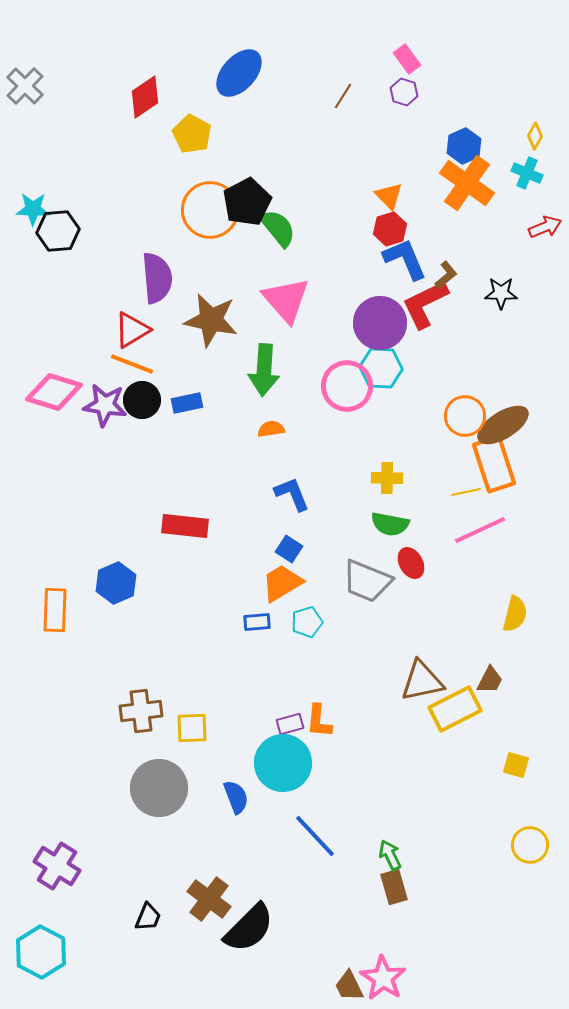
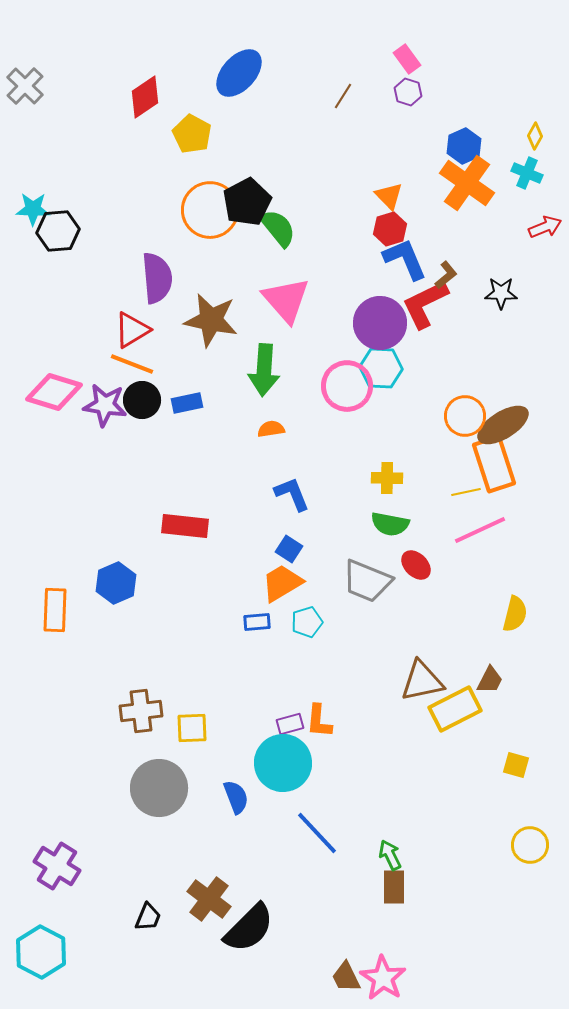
purple hexagon at (404, 92): moved 4 px right
red ellipse at (411, 563): moved 5 px right, 2 px down; rotated 16 degrees counterclockwise
blue line at (315, 836): moved 2 px right, 3 px up
brown rectangle at (394, 887): rotated 16 degrees clockwise
brown trapezoid at (349, 986): moved 3 px left, 9 px up
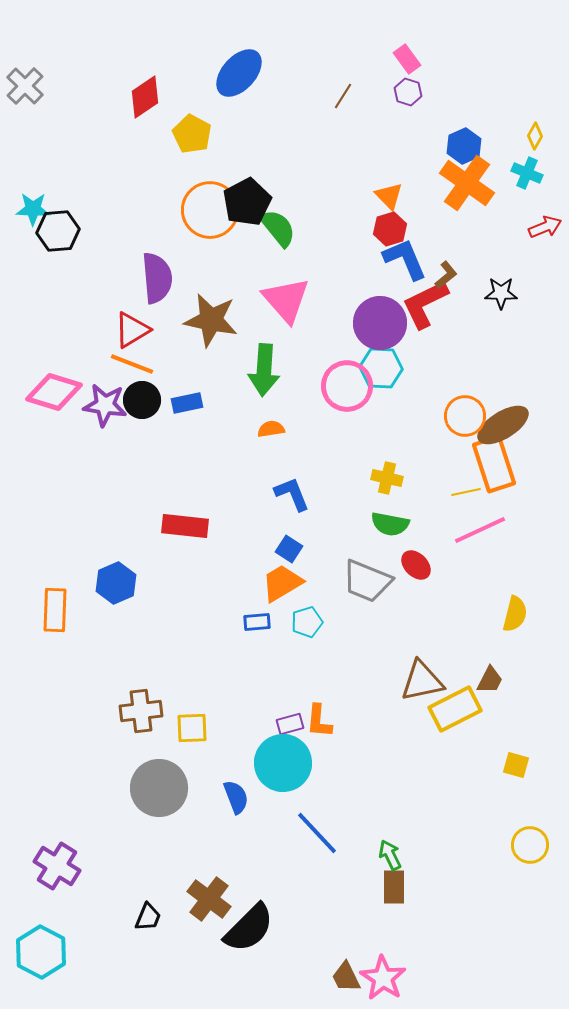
yellow cross at (387, 478): rotated 12 degrees clockwise
